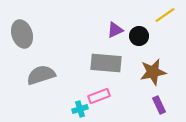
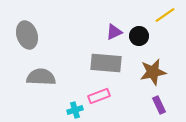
purple triangle: moved 1 px left, 2 px down
gray ellipse: moved 5 px right, 1 px down
gray semicircle: moved 2 px down; rotated 20 degrees clockwise
cyan cross: moved 5 px left, 1 px down
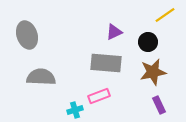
black circle: moved 9 px right, 6 px down
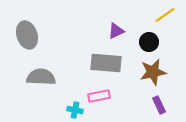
purple triangle: moved 2 px right, 1 px up
black circle: moved 1 px right
pink rectangle: rotated 10 degrees clockwise
cyan cross: rotated 28 degrees clockwise
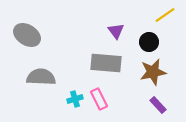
purple triangle: rotated 42 degrees counterclockwise
gray ellipse: rotated 40 degrees counterclockwise
pink rectangle: moved 3 px down; rotated 75 degrees clockwise
purple rectangle: moved 1 px left; rotated 18 degrees counterclockwise
cyan cross: moved 11 px up; rotated 28 degrees counterclockwise
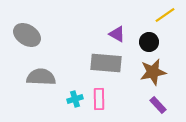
purple triangle: moved 1 px right, 3 px down; rotated 24 degrees counterclockwise
pink rectangle: rotated 25 degrees clockwise
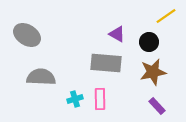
yellow line: moved 1 px right, 1 px down
pink rectangle: moved 1 px right
purple rectangle: moved 1 px left, 1 px down
